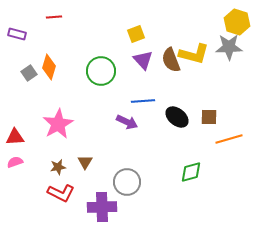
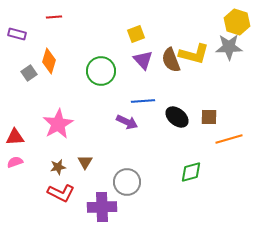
orange diamond: moved 6 px up
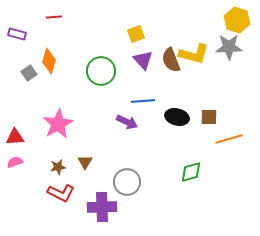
yellow hexagon: moved 2 px up
black ellipse: rotated 25 degrees counterclockwise
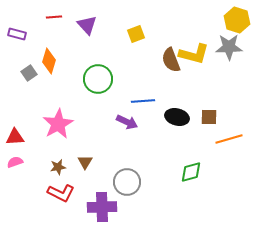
purple triangle: moved 56 px left, 35 px up
green circle: moved 3 px left, 8 px down
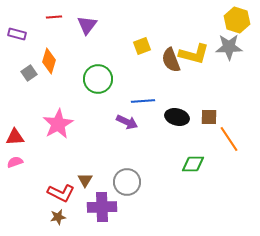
purple triangle: rotated 20 degrees clockwise
yellow square: moved 6 px right, 12 px down
orange line: rotated 72 degrees clockwise
brown triangle: moved 18 px down
brown star: moved 50 px down
green diamond: moved 2 px right, 8 px up; rotated 15 degrees clockwise
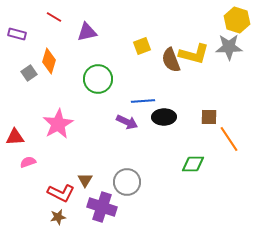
red line: rotated 35 degrees clockwise
purple triangle: moved 7 px down; rotated 40 degrees clockwise
black ellipse: moved 13 px left; rotated 15 degrees counterclockwise
pink semicircle: moved 13 px right
purple cross: rotated 20 degrees clockwise
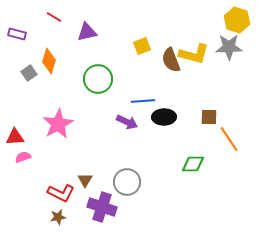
pink semicircle: moved 5 px left, 5 px up
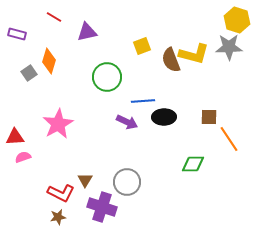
green circle: moved 9 px right, 2 px up
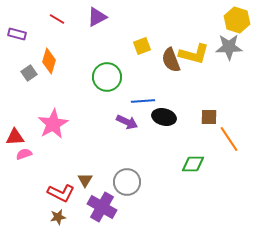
red line: moved 3 px right, 2 px down
purple triangle: moved 10 px right, 15 px up; rotated 15 degrees counterclockwise
black ellipse: rotated 15 degrees clockwise
pink star: moved 5 px left
pink semicircle: moved 1 px right, 3 px up
purple cross: rotated 12 degrees clockwise
